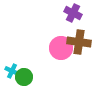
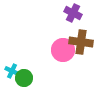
brown cross: moved 2 px right
pink circle: moved 2 px right, 2 px down
green circle: moved 1 px down
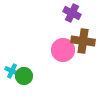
purple cross: moved 1 px left
brown cross: moved 2 px right, 1 px up
green circle: moved 2 px up
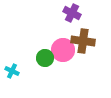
green circle: moved 21 px right, 18 px up
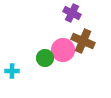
brown cross: rotated 15 degrees clockwise
cyan cross: rotated 24 degrees counterclockwise
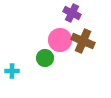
pink circle: moved 3 px left, 10 px up
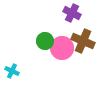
pink circle: moved 2 px right, 8 px down
green circle: moved 17 px up
cyan cross: rotated 24 degrees clockwise
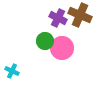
purple cross: moved 14 px left, 5 px down
brown cross: moved 3 px left, 26 px up
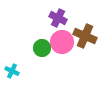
brown cross: moved 5 px right, 21 px down
green circle: moved 3 px left, 7 px down
pink circle: moved 6 px up
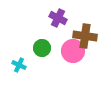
brown cross: rotated 15 degrees counterclockwise
pink circle: moved 11 px right, 9 px down
cyan cross: moved 7 px right, 6 px up
